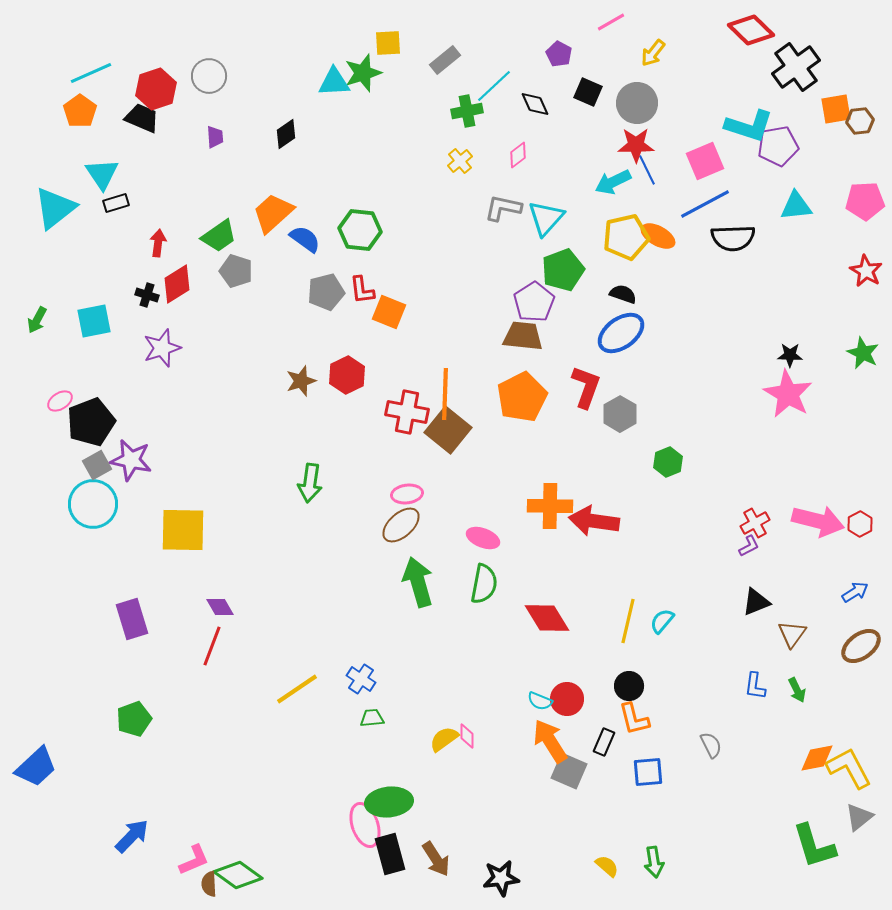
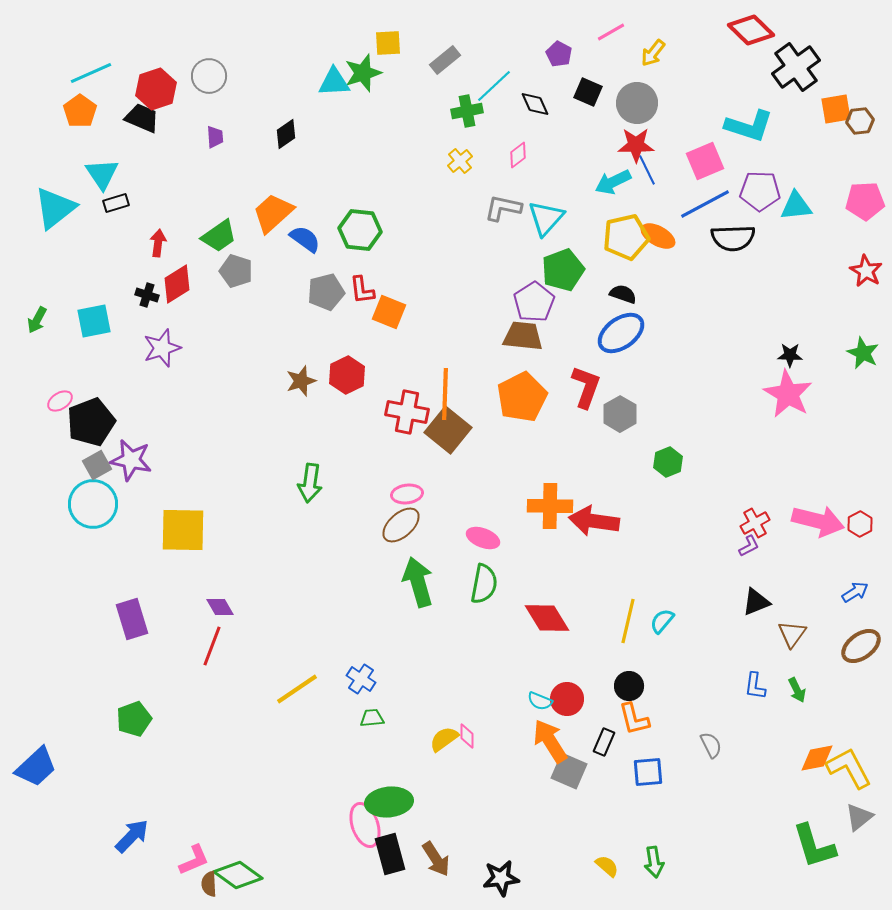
pink line at (611, 22): moved 10 px down
purple pentagon at (778, 146): moved 18 px left, 45 px down; rotated 12 degrees clockwise
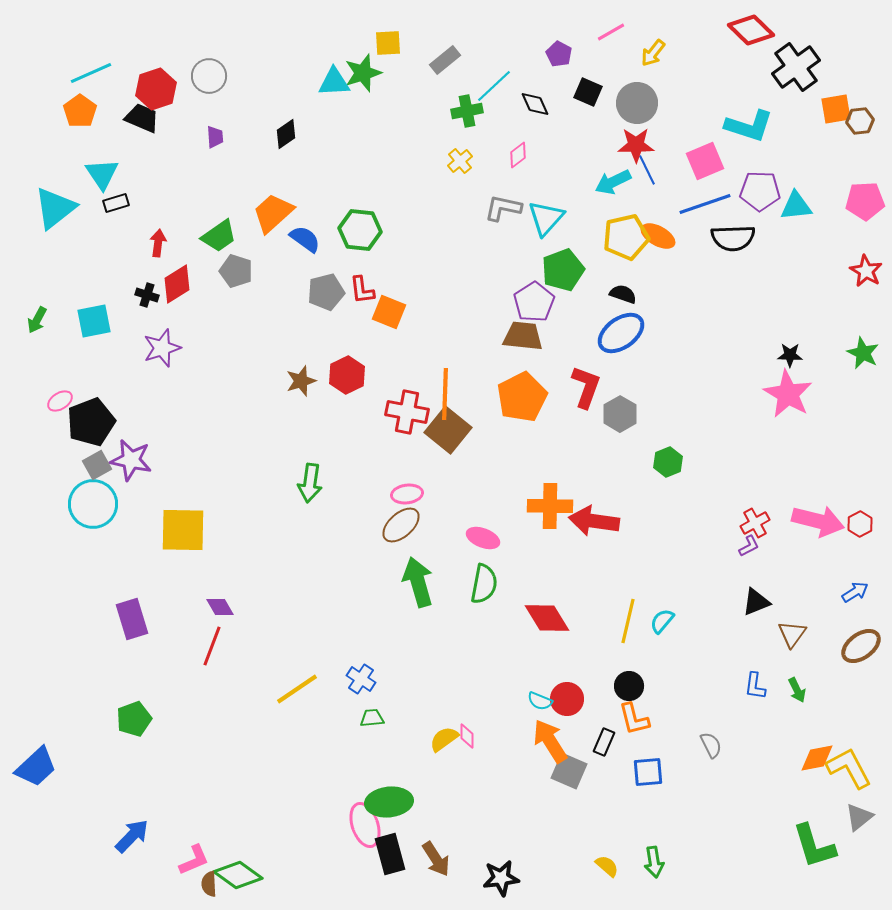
blue line at (705, 204): rotated 9 degrees clockwise
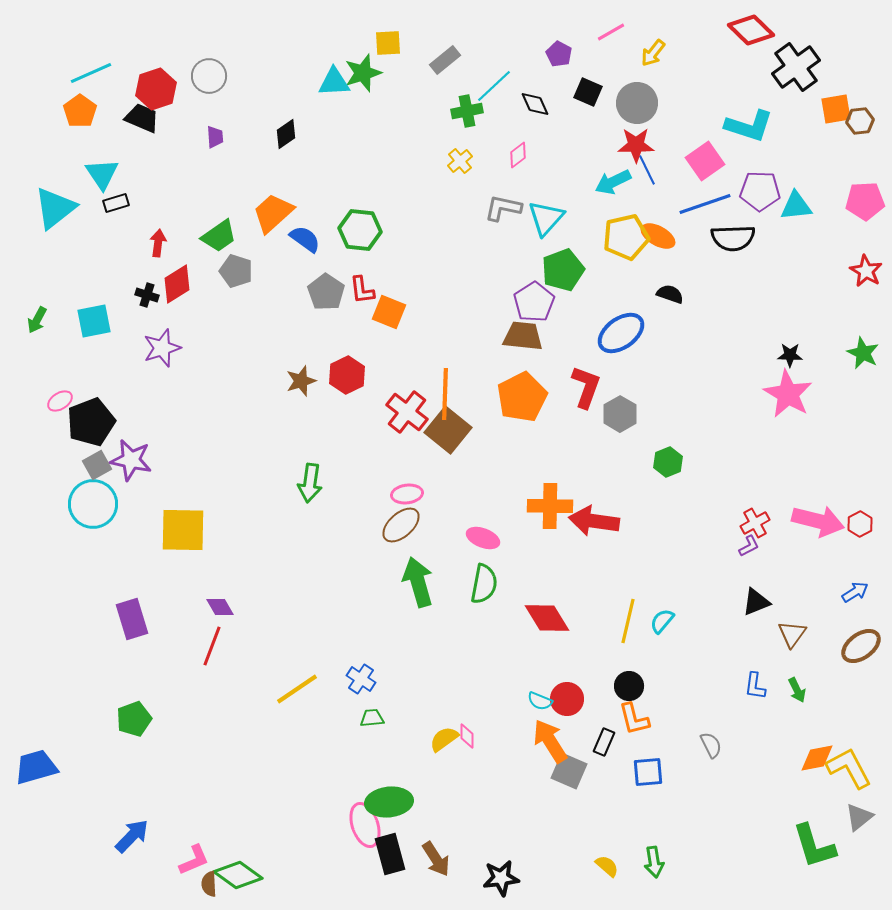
pink square at (705, 161): rotated 12 degrees counterclockwise
gray pentagon at (326, 292): rotated 24 degrees counterclockwise
black semicircle at (623, 294): moved 47 px right
red cross at (407, 412): rotated 27 degrees clockwise
blue trapezoid at (36, 767): rotated 153 degrees counterclockwise
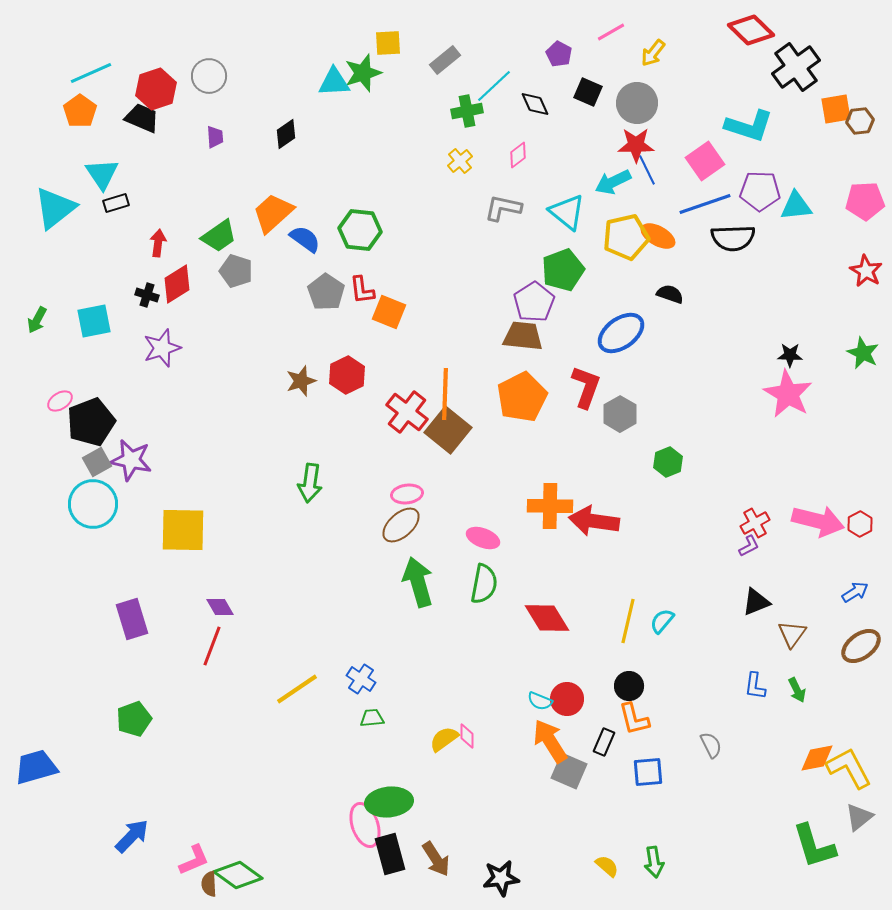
cyan triangle at (546, 218): moved 21 px right, 6 px up; rotated 33 degrees counterclockwise
gray square at (97, 465): moved 3 px up
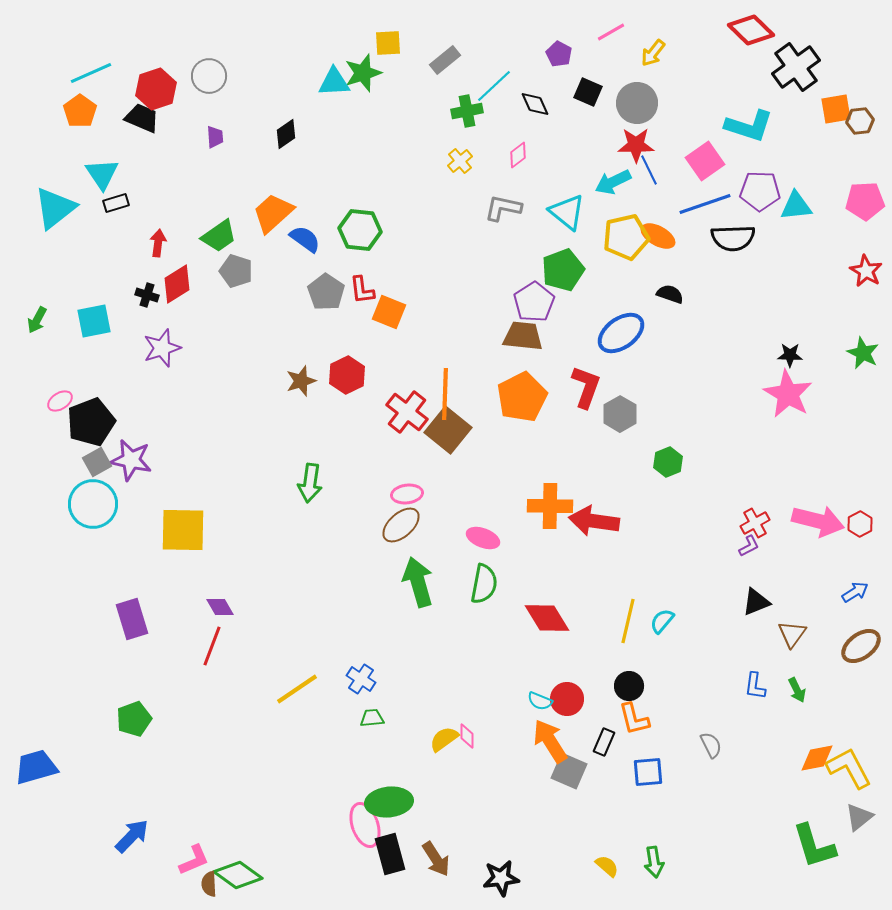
blue line at (647, 170): moved 2 px right
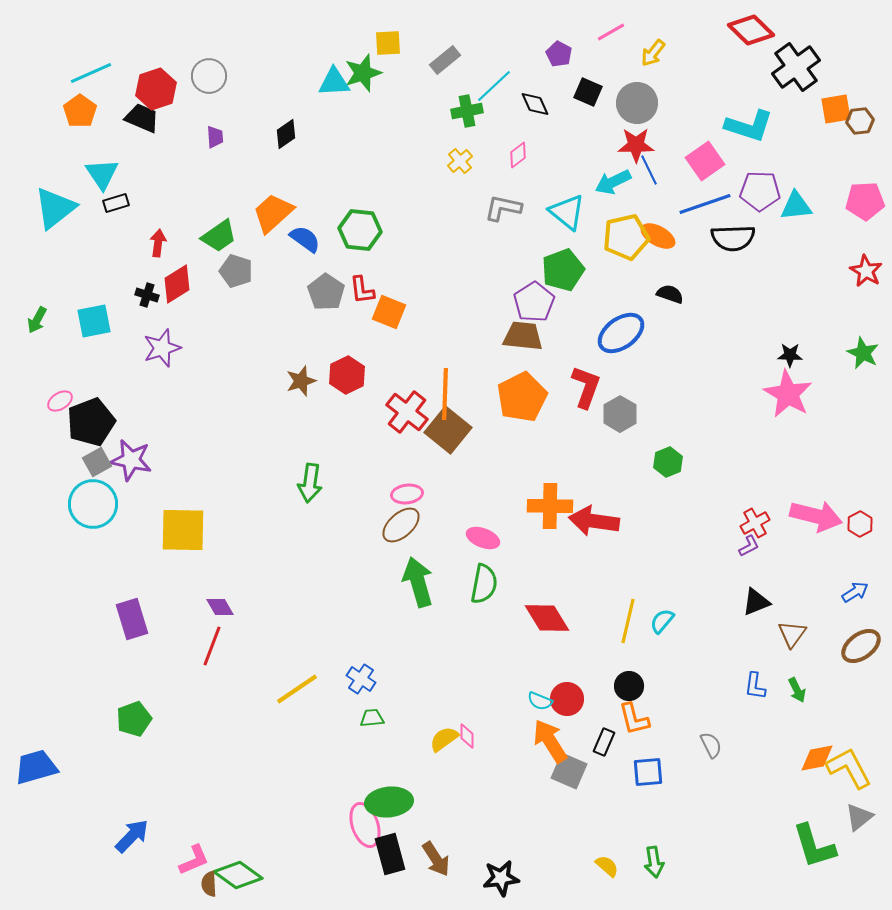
pink arrow at (818, 521): moved 2 px left, 5 px up
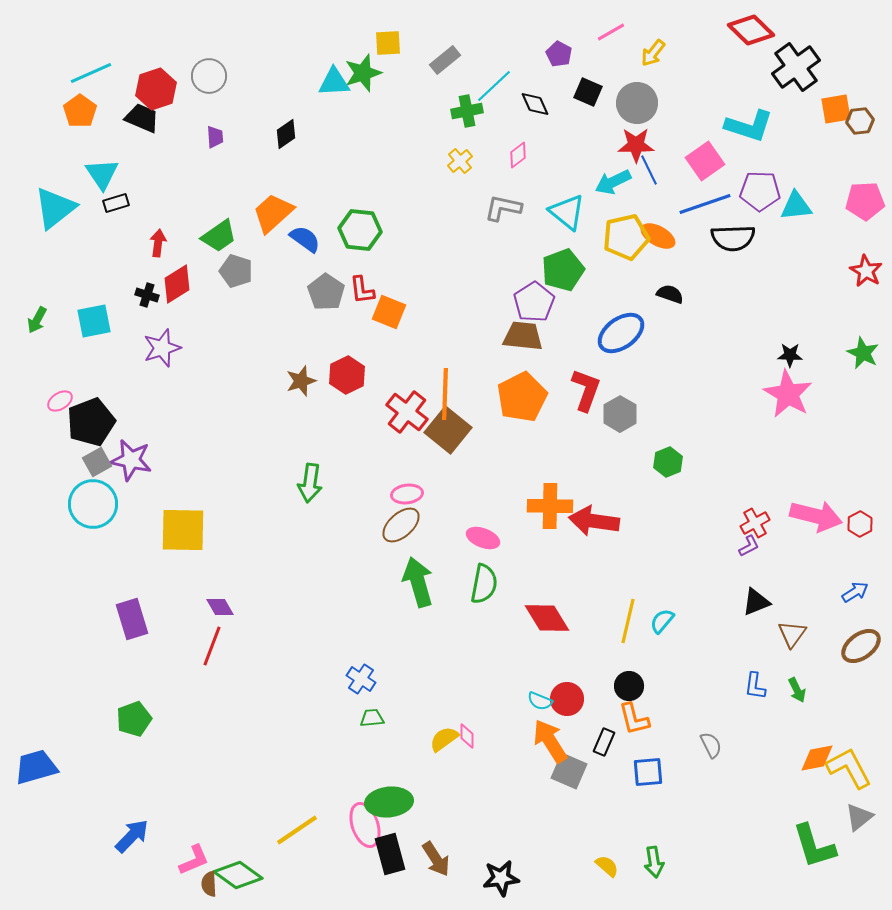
red L-shape at (586, 387): moved 3 px down
yellow line at (297, 689): moved 141 px down
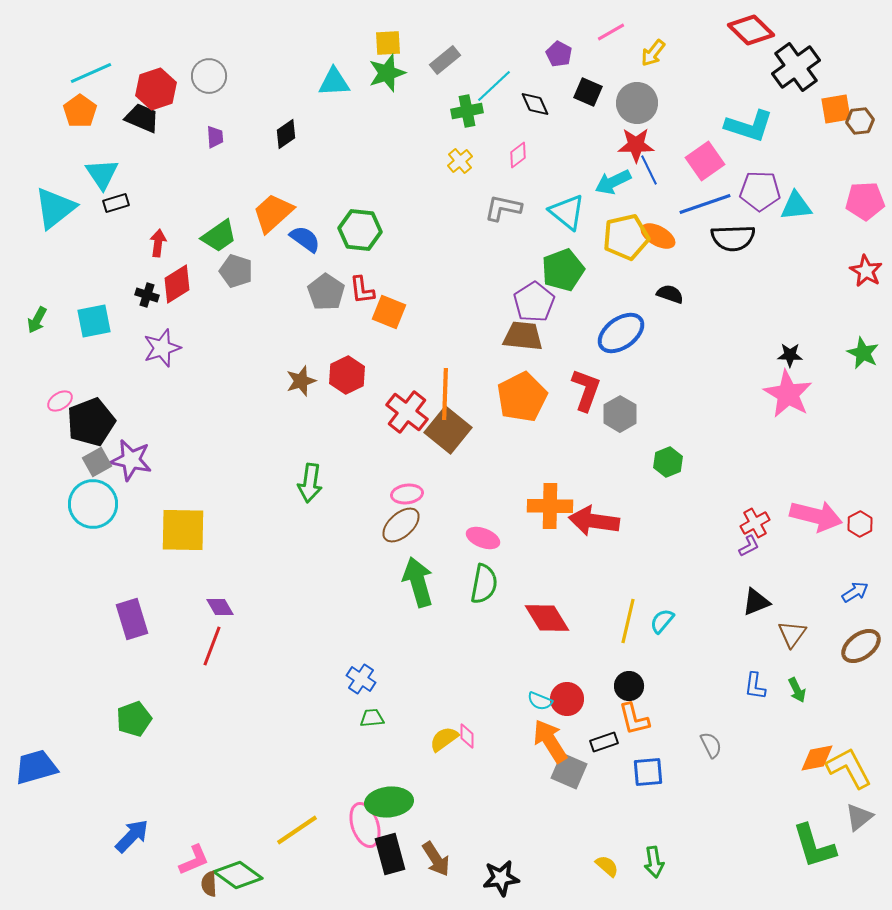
green star at (363, 73): moved 24 px right
black rectangle at (604, 742): rotated 48 degrees clockwise
